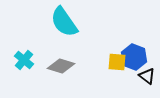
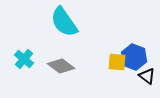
cyan cross: moved 1 px up
gray diamond: rotated 20 degrees clockwise
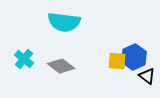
cyan semicircle: rotated 48 degrees counterclockwise
blue hexagon: rotated 15 degrees clockwise
yellow square: moved 1 px up
